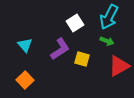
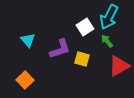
white square: moved 10 px right, 4 px down
green arrow: rotated 152 degrees counterclockwise
cyan triangle: moved 3 px right, 5 px up
purple L-shape: rotated 15 degrees clockwise
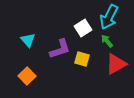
white square: moved 2 px left, 1 px down
red triangle: moved 3 px left, 2 px up
orange square: moved 2 px right, 4 px up
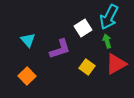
green arrow: rotated 24 degrees clockwise
yellow square: moved 5 px right, 8 px down; rotated 21 degrees clockwise
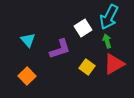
red triangle: moved 2 px left
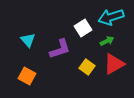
cyan arrow: moved 2 px right; rotated 45 degrees clockwise
green arrow: rotated 80 degrees clockwise
orange square: rotated 18 degrees counterclockwise
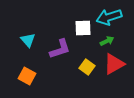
cyan arrow: moved 2 px left
white square: rotated 30 degrees clockwise
